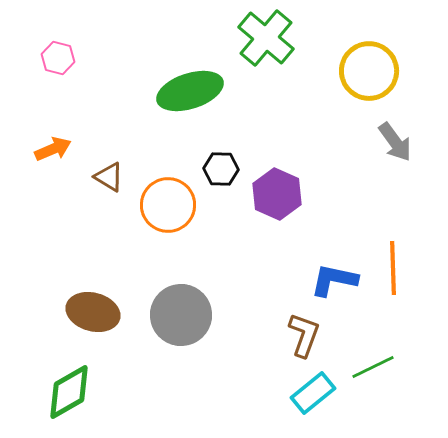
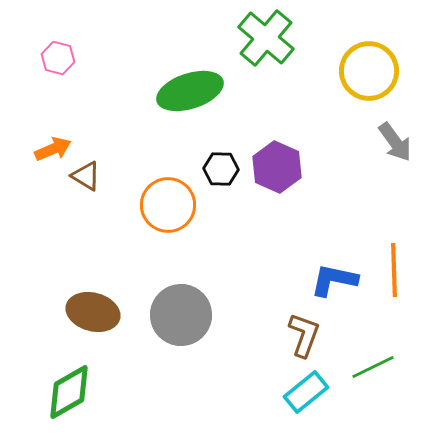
brown triangle: moved 23 px left, 1 px up
purple hexagon: moved 27 px up
orange line: moved 1 px right, 2 px down
cyan rectangle: moved 7 px left, 1 px up
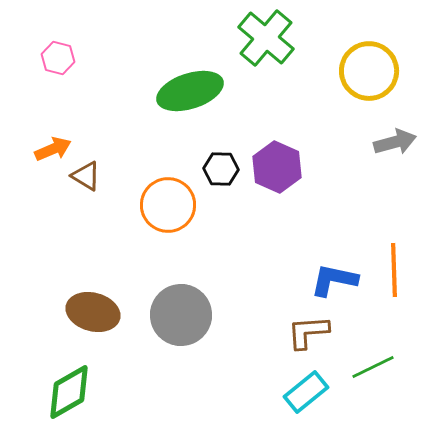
gray arrow: rotated 69 degrees counterclockwise
brown L-shape: moved 4 px right, 3 px up; rotated 114 degrees counterclockwise
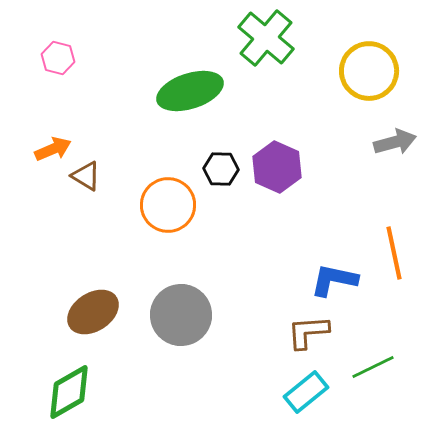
orange line: moved 17 px up; rotated 10 degrees counterclockwise
brown ellipse: rotated 48 degrees counterclockwise
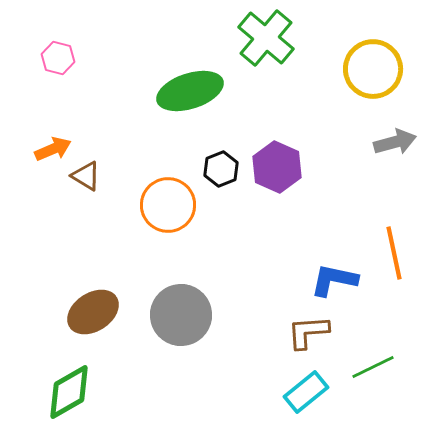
yellow circle: moved 4 px right, 2 px up
black hexagon: rotated 24 degrees counterclockwise
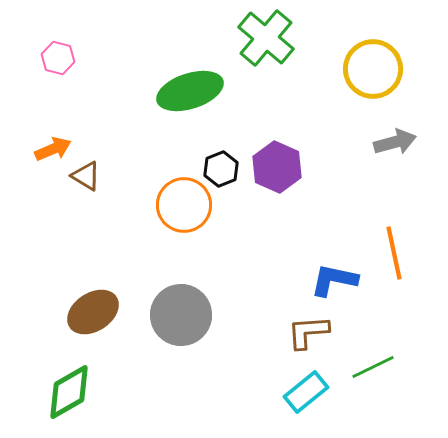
orange circle: moved 16 px right
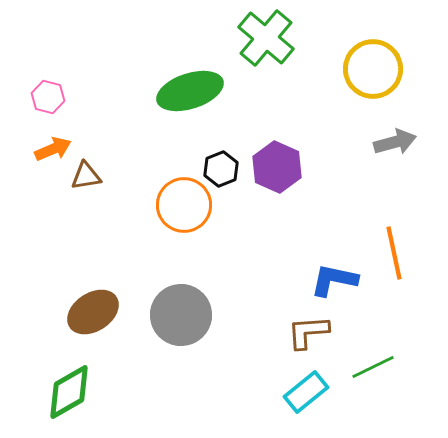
pink hexagon: moved 10 px left, 39 px down
brown triangle: rotated 40 degrees counterclockwise
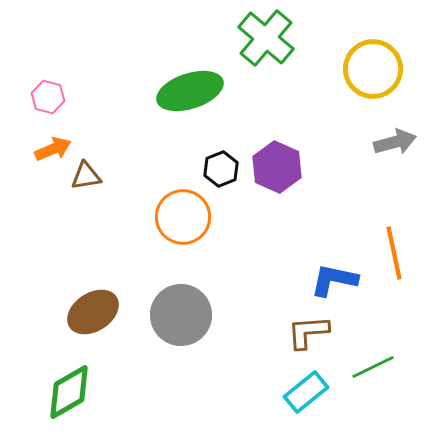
orange circle: moved 1 px left, 12 px down
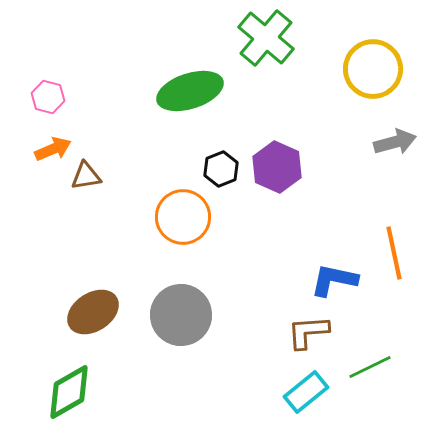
green line: moved 3 px left
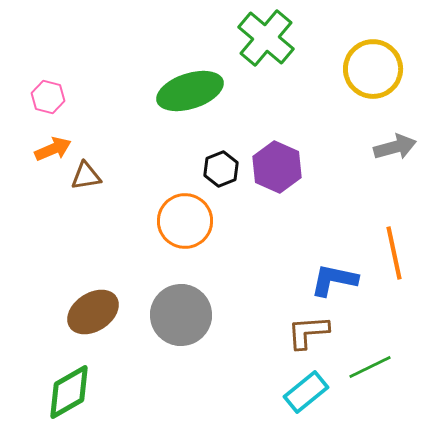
gray arrow: moved 5 px down
orange circle: moved 2 px right, 4 px down
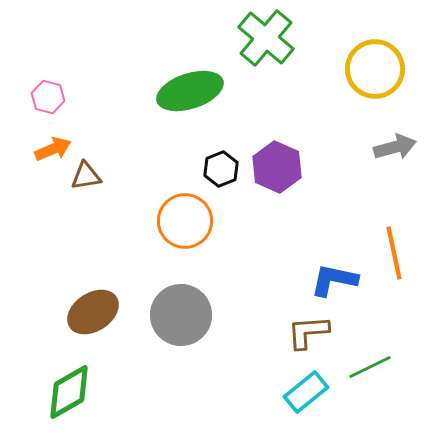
yellow circle: moved 2 px right
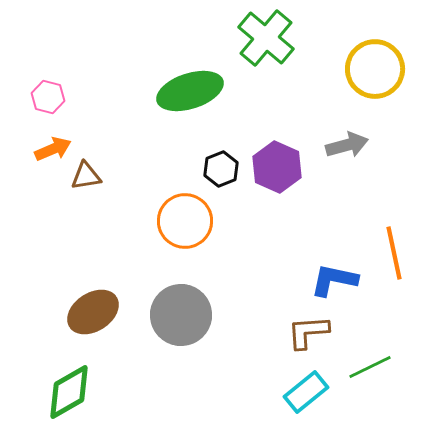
gray arrow: moved 48 px left, 2 px up
